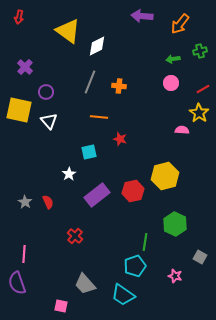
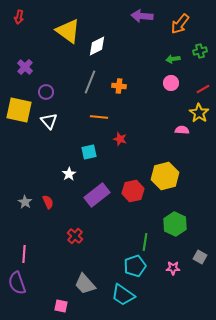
pink star: moved 2 px left, 8 px up; rotated 16 degrees counterclockwise
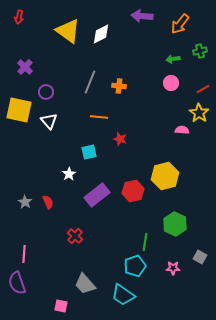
white diamond: moved 4 px right, 12 px up
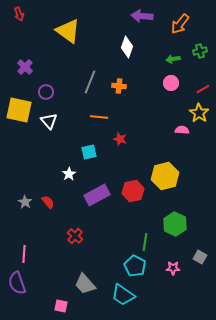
red arrow: moved 3 px up; rotated 32 degrees counterclockwise
white diamond: moved 26 px right, 13 px down; rotated 45 degrees counterclockwise
purple rectangle: rotated 10 degrees clockwise
red semicircle: rotated 16 degrees counterclockwise
cyan pentagon: rotated 25 degrees counterclockwise
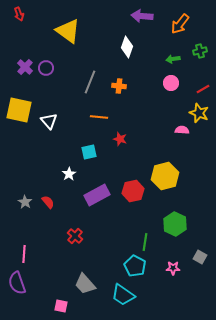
purple circle: moved 24 px up
yellow star: rotated 12 degrees counterclockwise
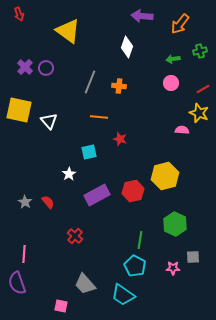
green line: moved 5 px left, 2 px up
gray square: moved 7 px left; rotated 32 degrees counterclockwise
